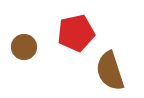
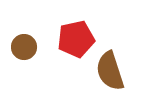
red pentagon: moved 6 px down
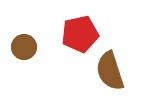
red pentagon: moved 4 px right, 5 px up
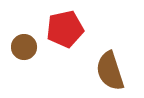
red pentagon: moved 15 px left, 5 px up
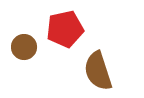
brown semicircle: moved 12 px left
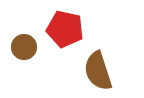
red pentagon: rotated 24 degrees clockwise
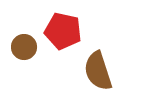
red pentagon: moved 2 px left, 2 px down
